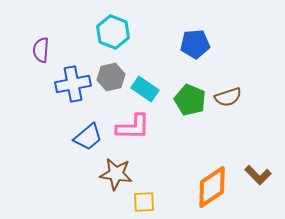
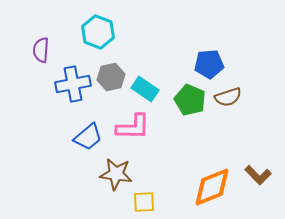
cyan hexagon: moved 15 px left
blue pentagon: moved 14 px right, 20 px down
orange diamond: rotated 12 degrees clockwise
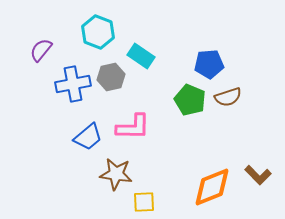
purple semicircle: rotated 35 degrees clockwise
cyan rectangle: moved 4 px left, 33 px up
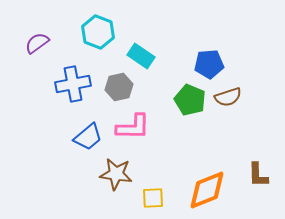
purple semicircle: moved 4 px left, 7 px up; rotated 15 degrees clockwise
gray hexagon: moved 8 px right, 10 px down
brown L-shape: rotated 44 degrees clockwise
orange diamond: moved 5 px left, 3 px down
yellow square: moved 9 px right, 4 px up
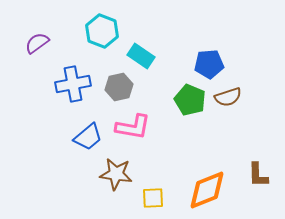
cyan hexagon: moved 4 px right, 1 px up
pink L-shape: rotated 9 degrees clockwise
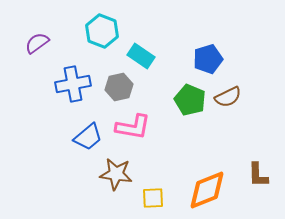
blue pentagon: moved 1 px left, 5 px up; rotated 12 degrees counterclockwise
brown semicircle: rotated 8 degrees counterclockwise
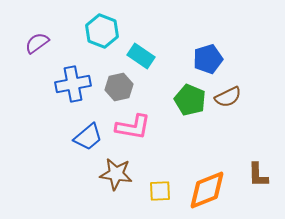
yellow square: moved 7 px right, 7 px up
